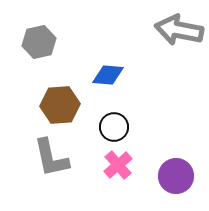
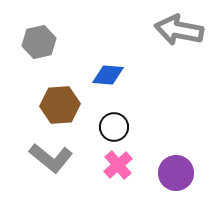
gray L-shape: rotated 39 degrees counterclockwise
purple circle: moved 3 px up
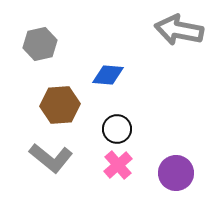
gray hexagon: moved 1 px right, 2 px down
black circle: moved 3 px right, 2 px down
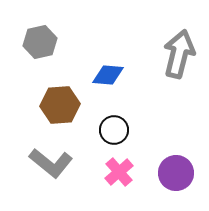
gray arrow: moved 24 px down; rotated 93 degrees clockwise
gray hexagon: moved 2 px up
black circle: moved 3 px left, 1 px down
gray L-shape: moved 5 px down
pink cross: moved 1 px right, 7 px down
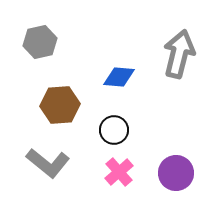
blue diamond: moved 11 px right, 2 px down
gray L-shape: moved 3 px left
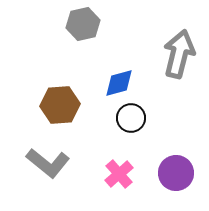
gray hexagon: moved 43 px right, 18 px up
blue diamond: moved 6 px down; rotated 20 degrees counterclockwise
black circle: moved 17 px right, 12 px up
pink cross: moved 2 px down
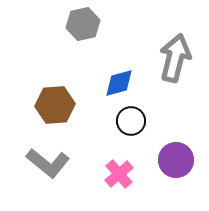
gray arrow: moved 4 px left, 4 px down
brown hexagon: moved 5 px left
black circle: moved 3 px down
purple circle: moved 13 px up
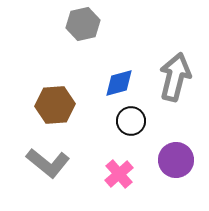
gray arrow: moved 19 px down
